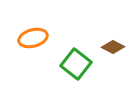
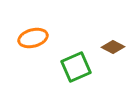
green square: moved 3 px down; rotated 28 degrees clockwise
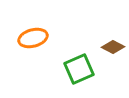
green square: moved 3 px right, 2 px down
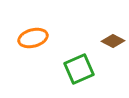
brown diamond: moved 6 px up
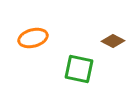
green square: rotated 36 degrees clockwise
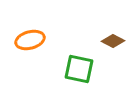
orange ellipse: moved 3 px left, 2 px down
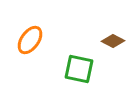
orange ellipse: rotated 40 degrees counterclockwise
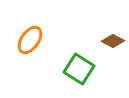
green square: rotated 20 degrees clockwise
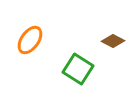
green square: moved 1 px left
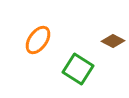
orange ellipse: moved 8 px right
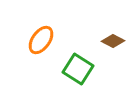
orange ellipse: moved 3 px right
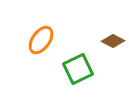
green square: rotated 32 degrees clockwise
